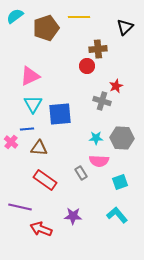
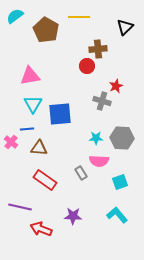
brown pentagon: moved 2 px down; rotated 25 degrees counterclockwise
pink triangle: rotated 15 degrees clockwise
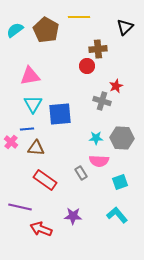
cyan semicircle: moved 14 px down
brown triangle: moved 3 px left
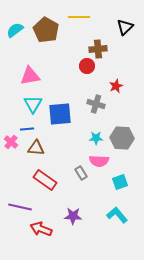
gray cross: moved 6 px left, 3 px down
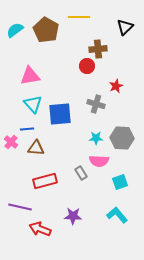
cyan triangle: rotated 12 degrees counterclockwise
red rectangle: moved 1 px down; rotated 50 degrees counterclockwise
red arrow: moved 1 px left
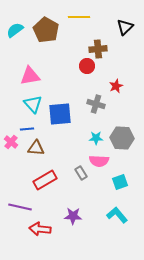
red rectangle: moved 1 px up; rotated 15 degrees counterclockwise
red arrow: rotated 15 degrees counterclockwise
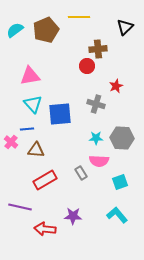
brown pentagon: rotated 20 degrees clockwise
brown triangle: moved 2 px down
red arrow: moved 5 px right
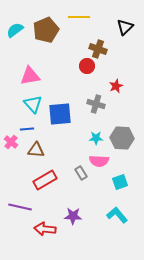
brown cross: rotated 24 degrees clockwise
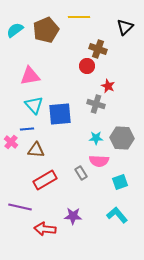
red star: moved 8 px left; rotated 24 degrees counterclockwise
cyan triangle: moved 1 px right, 1 px down
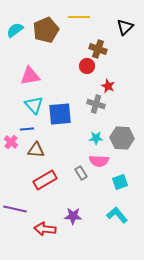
purple line: moved 5 px left, 2 px down
